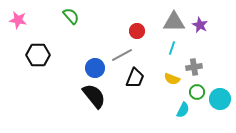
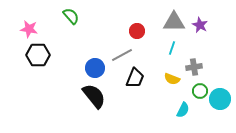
pink star: moved 11 px right, 9 px down
green circle: moved 3 px right, 1 px up
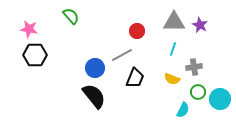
cyan line: moved 1 px right, 1 px down
black hexagon: moved 3 px left
green circle: moved 2 px left, 1 px down
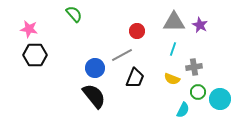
green semicircle: moved 3 px right, 2 px up
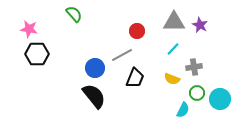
cyan line: rotated 24 degrees clockwise
black hexagon: moved 2 px right, 1 px up
green circle: moved 1 px left, 1 px down
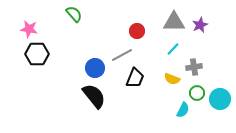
purple star: rotated 21 degrees clockwise
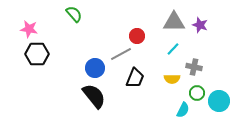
purple star: rotated 28 degrees counterclockwise
red circle: moved 5 px down
gray line: moved 1 px left, 1 px up
gray cross: rotated 21 degrees clockwise
yellow semicircle: rotated 21 degrees counterclockwise
cyan circle: moved 1 px left, 2 px down
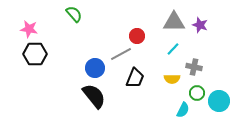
black hexagon: moved 2 px left
